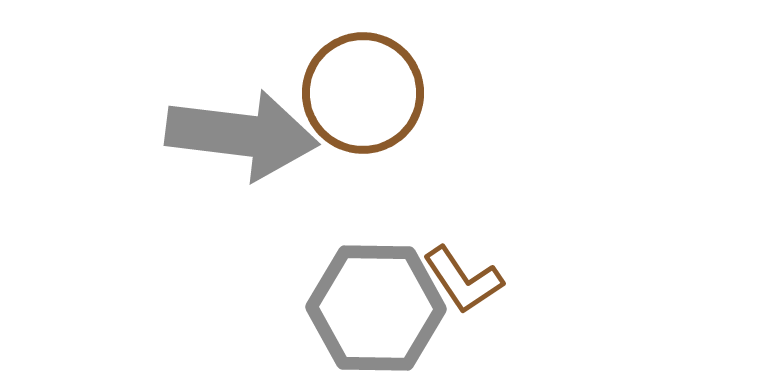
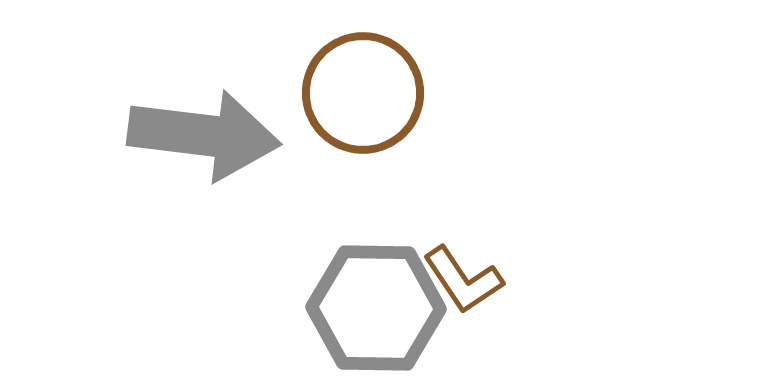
gray arrow: moved 38 px left
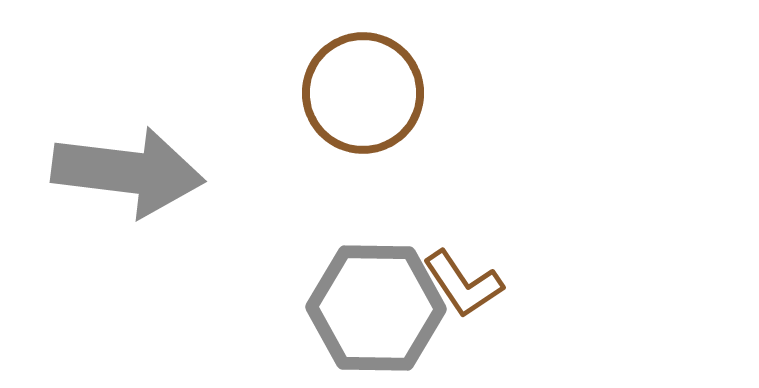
gray arrow: moved 76 px left, 37 px down
brown L-shape: moved 4 px down
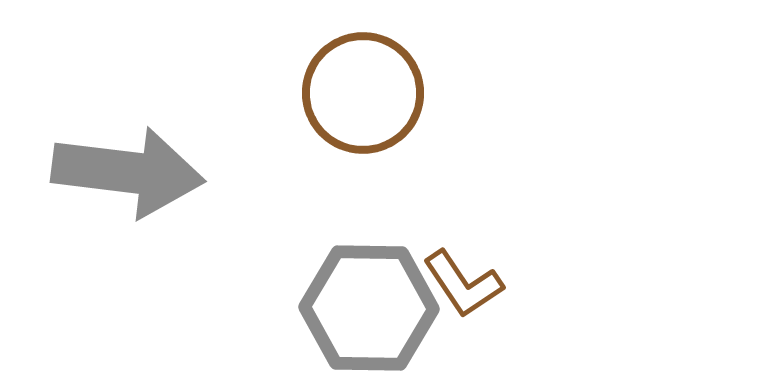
gray hexagon: moved 7 px left
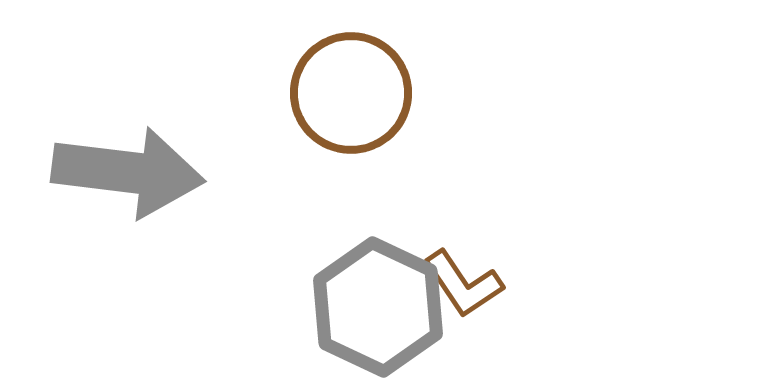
brown circle: moved 12 px left
gray hexagon: moved 9 px right, 1 px up; rotated 24 degrees clockwise
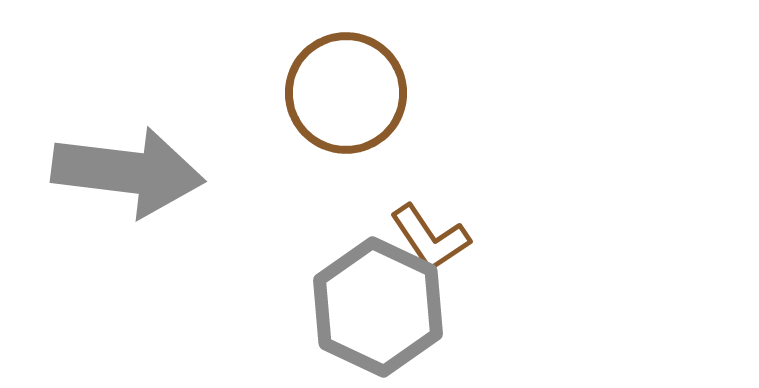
brown circle: moved 5 px left
brown L-shape: moved 33 px left, 46 px up
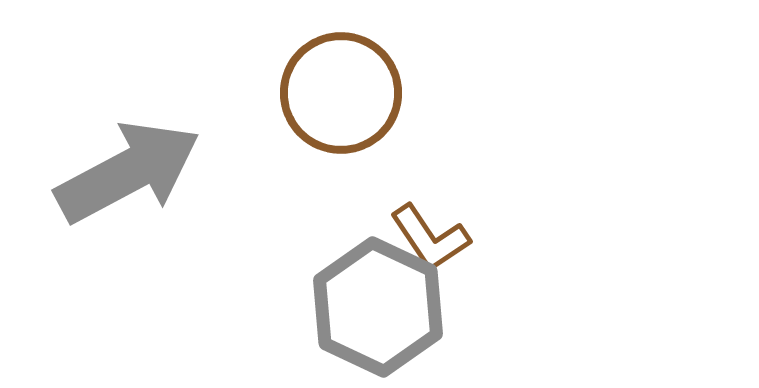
brown circle: moved 5 px left
gray arrow: rotated 35 degrees counterclockwise
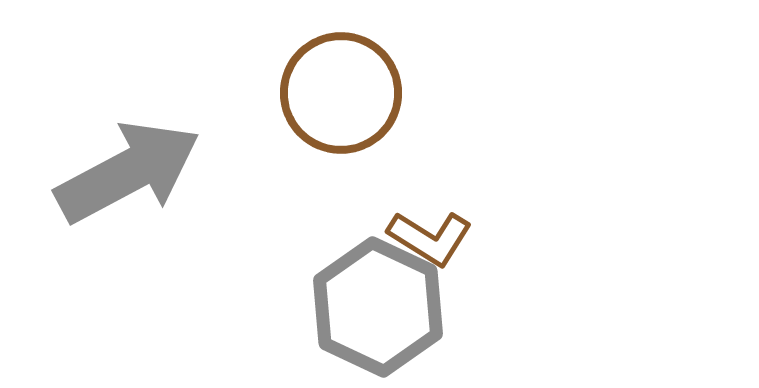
brown L-shape: rotated 24 degrees counterclockwise
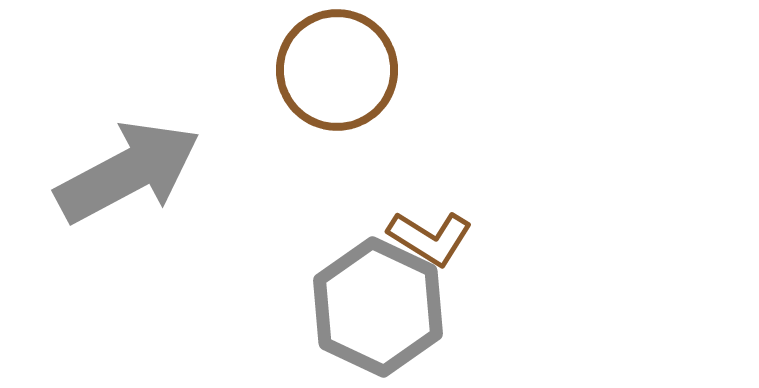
brown circle: moved 4 px left, 23 px up
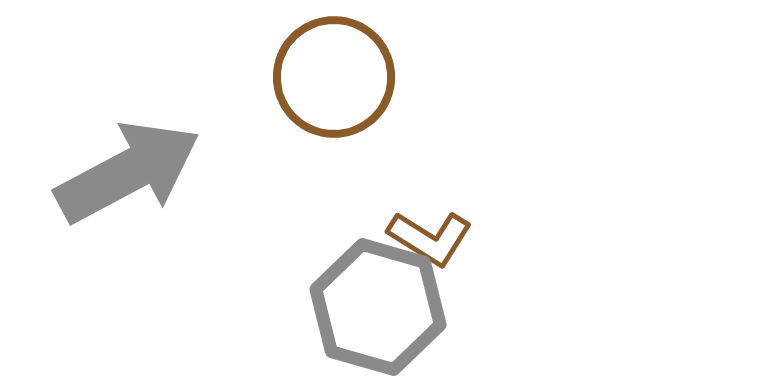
brown circle: moved 3 px left, 7 px down
gray hexagon: rotated 9 degrees counterclockwise
